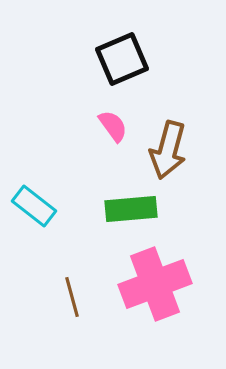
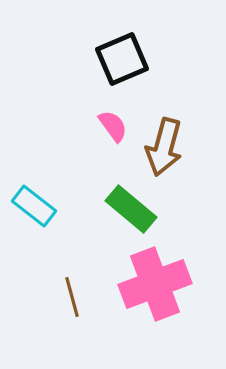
brown arrow: moved 4 px left, 3 px up
green rectangle: rotated 45 degrees clockwise
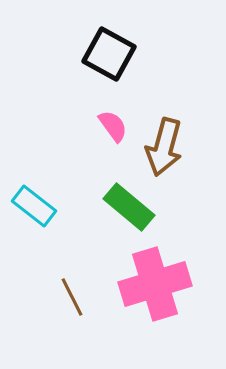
black square: moved 13 px left, 5 px up; rotated 38 degrees counterclockwise
green rectangle: moved 2 px left, 2 px up
pink cross: rotated 4 degrees clockwise
brown line: rotated 12 degrees counterclockwise
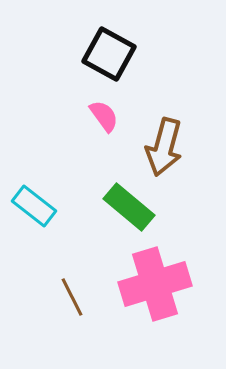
pink semicircle: moved 9 px left, 10 px up
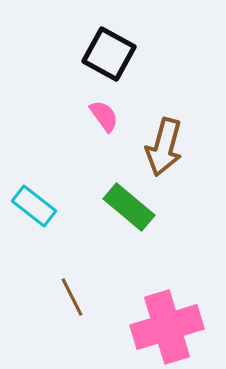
pink cross: moved 12 px right, 43 px down
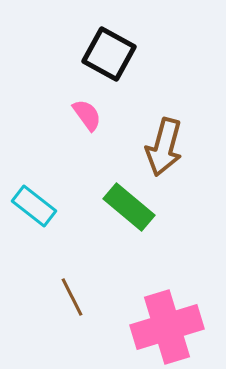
pink semicircle: moved 17 px left, 1 px up
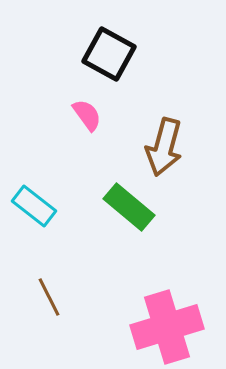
brown line: moved 23 px left
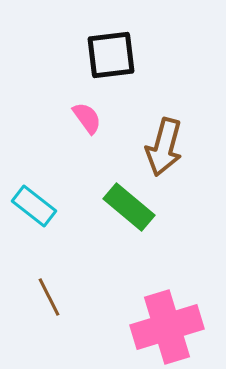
black square: moved 2 px right, 1 px down; rotated 36 degrees counterclockwise
pink semicircle: moved 3 px down
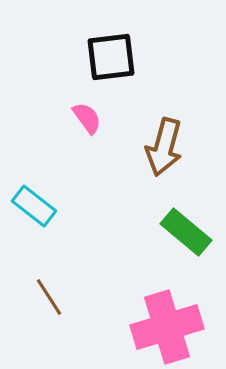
black square: moved 2 px down
green rectangle: moved 57 px right, 25 px down
brown line: rotated 6 degrees counterclockwise
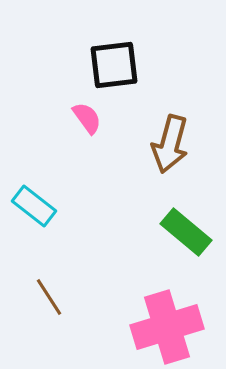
black square: moved 3 px right, 8 px down
brown arrow: moved 6 px right, 3 px up
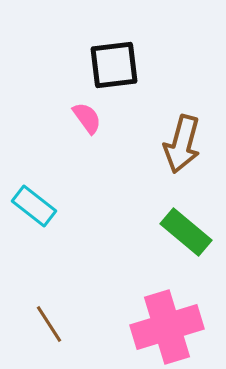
brown arrow: moved 12 px right
brown line: moved 27 px down
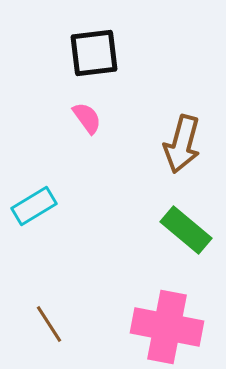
black square: moved 20 px left, 12 px up
cyan rectangle: rotated 69 degrees counterclockwise
green rectangle: moved 2 px up
pink cross: rotated 28 degrees clockwise
